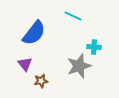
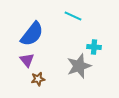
blue semicircle: moved 2 px left, 1 px down
purple triangle: moved 2 px right, 4 px up
brown star: moved 3 px left, 2 px up
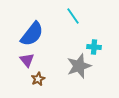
cyan line: rotated 30 degrees clockwise
brown star: rotated 16 degrees counterclockwise
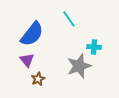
cyan line: moved 4 px left, 3 px down
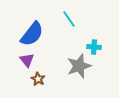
brown star: rotated 16 degrees counterclockwise
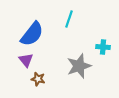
cyan line: rotated 54 degrees clockwise
cyan cross: moved 9 px right
purple triangle: moved 1 px left
brown star: rotated 16 degrees counterclockwise
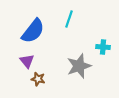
blue semicircle: moved 1 px right, 3 px up
purple triangle: moved 1 px right, 1 px down
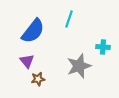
brown star: rotated 24 degrees counterclockwise
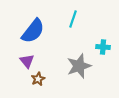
cyan line: moved 4 px right
brown star: rotated 16 degrees counterclockwise
